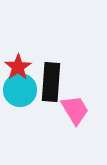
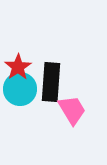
cyan circle: moved 1 px up
pink trapezoid: moved 3 px left
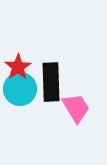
black rectangle: rotated 6 degrees counterclockwise
pink trapezoid: moved 4 px right, 2 px up
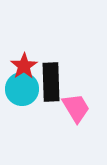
red star: moved 6 px right, 1 px up
cyan circle: moved 2 px right
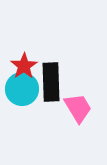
pink trapezoid: moved 2 px right
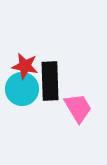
red star: moved 1 px right; rotated 28 degrees counterclockwise
black rectangle: moved 1 px left, 1 px up
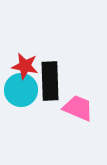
cyan circle: moved 1 px left, 1 px down
pink trapezoid: rotated 36 degrees counterclockwise
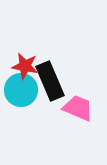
black rectangle: rotated 21 degrees counterclockwise
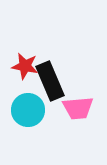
cyan circle: moved 7 px right, 20 px down
pink trapezoid: rotated 152 degrees clockwise
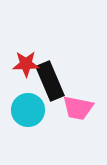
red star: moved 1 px right, 2 px up; rotated 12 degrees counterclockwise
pink trapezoid: rotated 16 degrees clockwise
